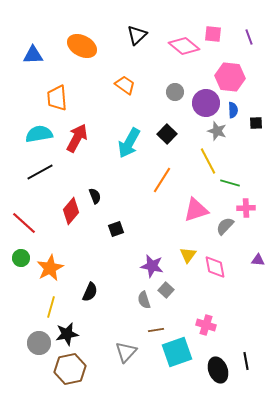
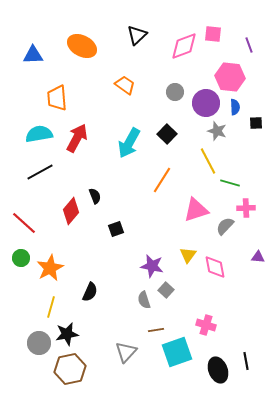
purple line at (249, 37): moved 8 px down
pink diamond at (184, 46): rotated 60 degrees counterclockwise
blue semicircle at (233, 110): moved 2 px right, 3 px up
purple triangle at (258, 260): moved 3 px up
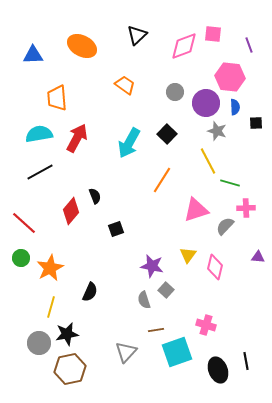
pink diamond at (215, 267): rotated 25 degrees clockwise
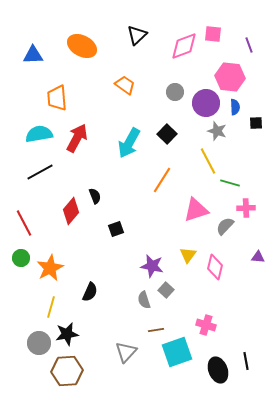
red line at (24, 223): rotated 20 degrees clockwise
brown hexagon at (70, 369): moved 3 px left, 2 px down; rotated 8 degrees clockwise
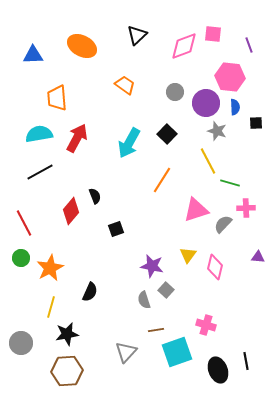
gray semicircle at (225, 226): moved 2 px left, 2 px up
gray circle at (39, 343): moved 18 px left
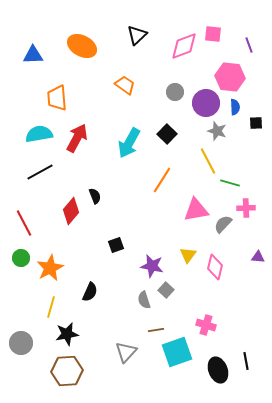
pink triangle at (196, 210): rotated 8 degrees clockwise
black square at (116, 229): moved 16 px down
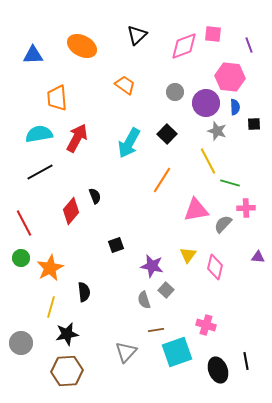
black square at (256, 123): moved 2 px left, 1 px down
black semicircle at (90, 292): moved 6 px left; rotated 30 degrees counterclockwise
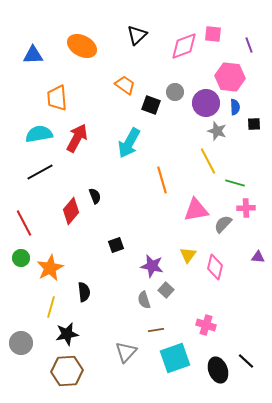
black square at (167, 134): moved 16 px left, 29 px up; rotated 24 degrees counterclockwise
orange line at (162, 180): rotated 48 degrees counterclockwise
green line at (230, 183): moved 5 px right
cyan square at (177, 352): moved 2 px left, 6 px down
black line at (246, 361): rotated 36 degrees counterclockwise
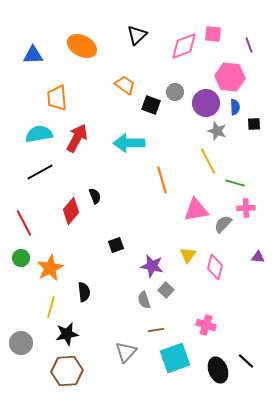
cyan arrow at (129, 143): rotated 60 degrees clockwise
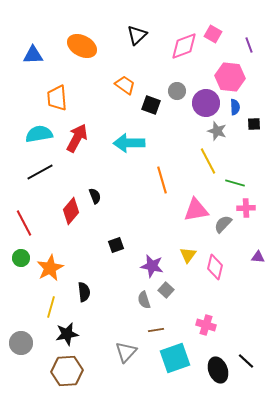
pink square at (213, 34): rotated 24 degrees clockwise
gray circle at (175, 92): moved 2 px right, 1 px up
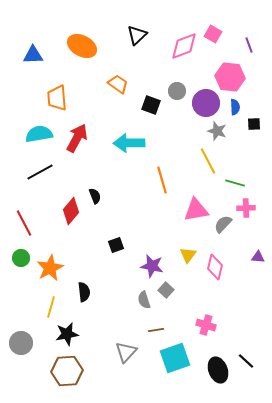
orange trapezoid at (125, 85): moved 7 px left, 1 px up
